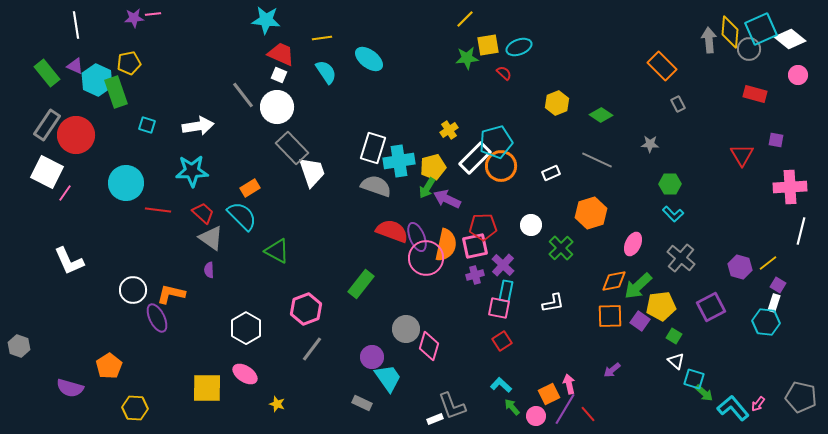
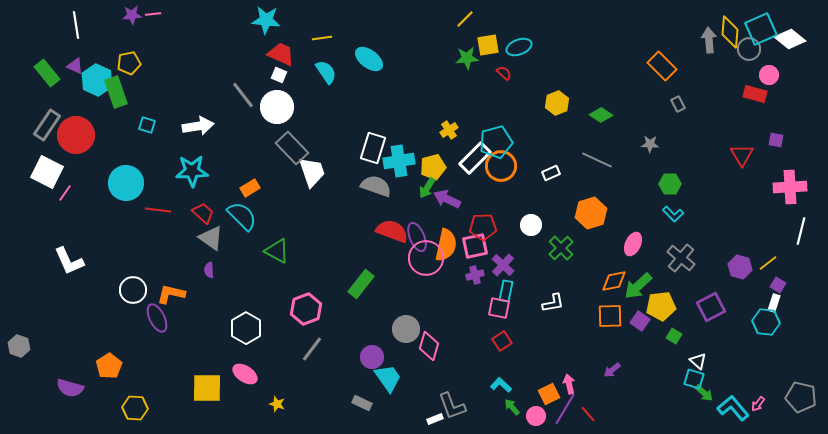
purple star at (134, 18): moved 2 px left, 3 px up
pink circle at (798, 75): moved 29 px left
white triangle at (676, 361): moved 22 px right
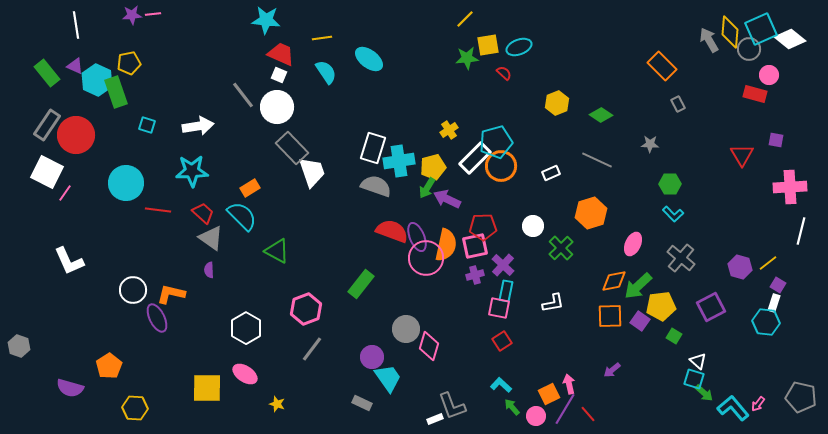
gray arrow at (709, 40): rotated 25 degrees counterclockwise
white circle at (531, 225): moved 2 px right, 1 px down
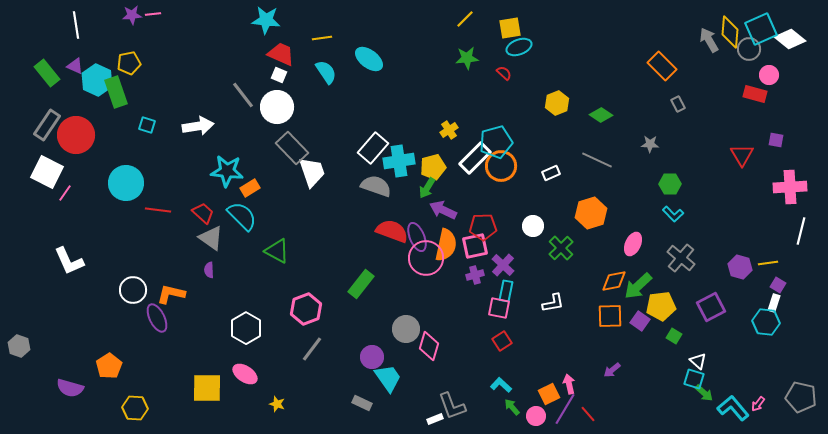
yellow square at (488, 45): moved 22 px right, 17 px up
white rectangle at (373, 148): rotated 24 degrees clockwise
cyan star at (192, 171): moved 35 px right; rotated 8 degrees clockwise
purple arrow at (447, 199): moved 4 px left, 11 px down
yellow line at (768, 263): rotated 30 degrees clockwise
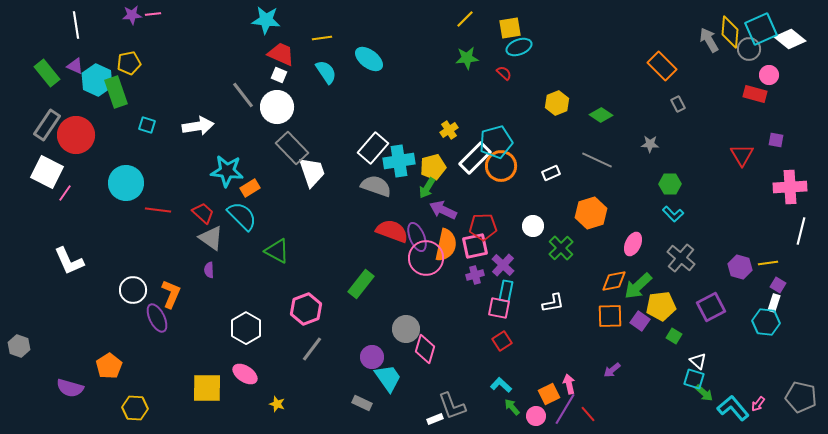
orange L-shape at (171, 294): rotated 100 degrees clockwise
pink diamond at (429, 346): moved 4 px left, 3 px down
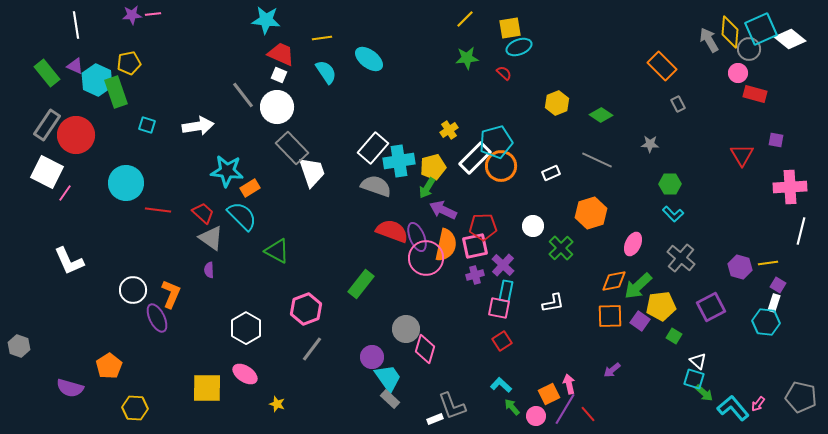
pink circle at (769, 75): moved 31 px left, 2 px up
gray rectangle at (362, 403): moved 28 px right, 4 px up; rotated 18 degrees clockwise
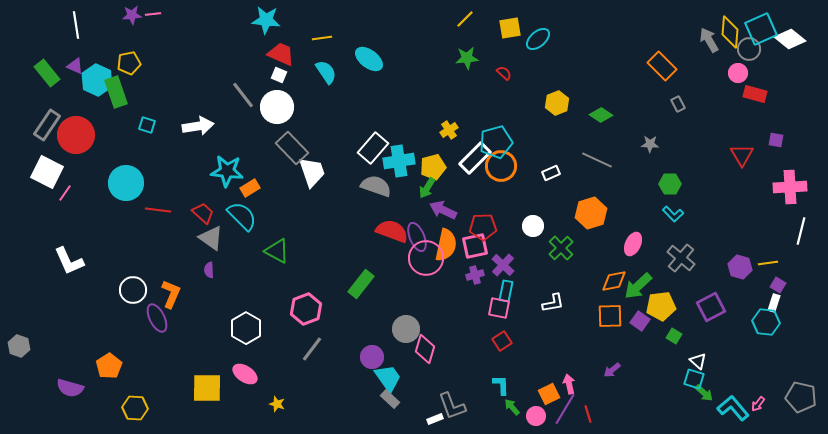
cyan ellipse at (519, 47): moved 19 px right, 8 px up; rotated 20 degrees counterclockwise
cyan L-shape at (501, 385): rotated 45 degrees clockwise
red line at (588, 414): rotated 24 degrees clockwise
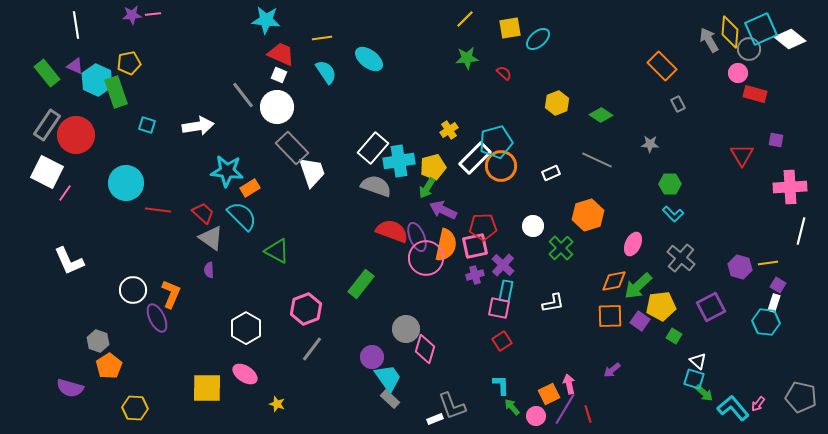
orange hexagon at (591, 213): moved 3 px left, 2 px down
gray hexagon at (19, 346): moved 79 px right, 5 px up
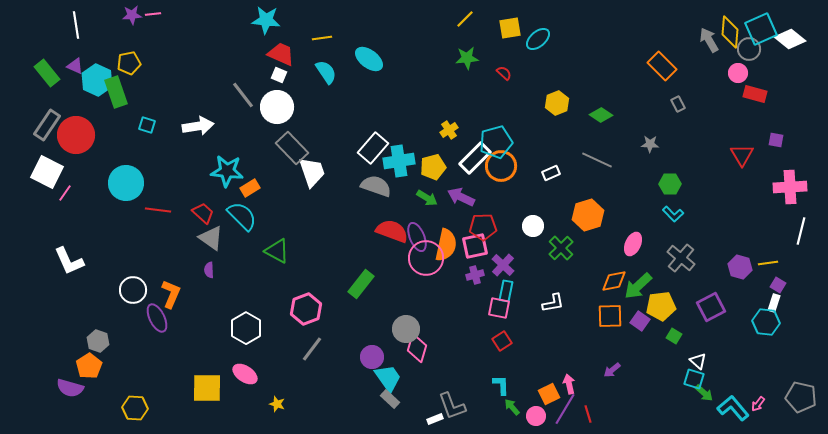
green arrow at (427, 188): moved 10 px down; rotated 90 degrees counterclockwise
purple arrow at (443, 210): moved 18 px right, 13 px up
pink diamond at (425, 349): moved 8 px left, 1 px up
orange pentagon at (109, 366): moved 20 px left
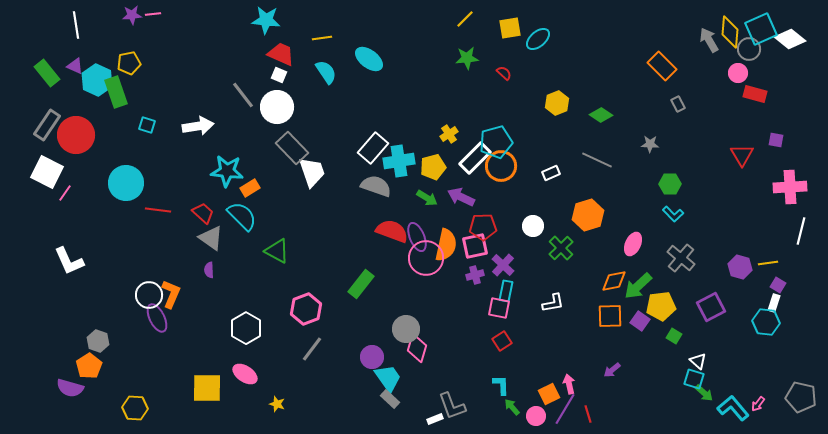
yellow cross at (449, 130): moved 4 px down
white circle at (133, 290): moved 16 px right, 5 px down
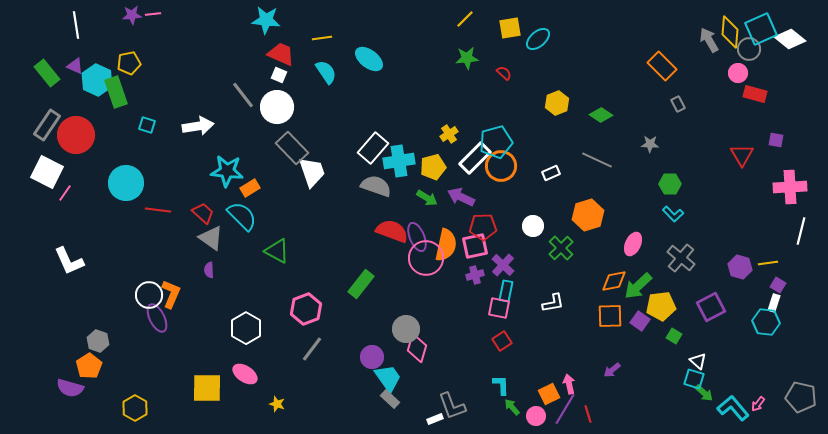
yellow hexagon at (135, 408): rotated 25 degrees clockwise
